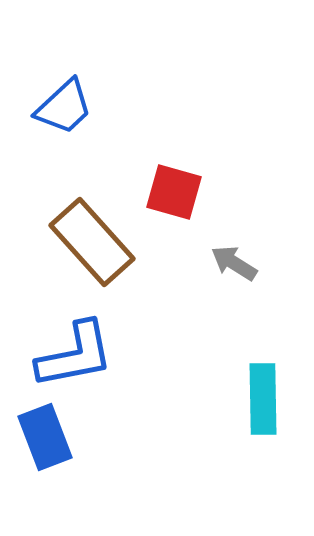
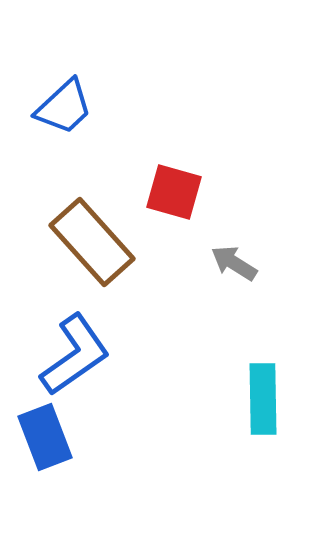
blue L-shape: rotated 24 degrees counterclockwise
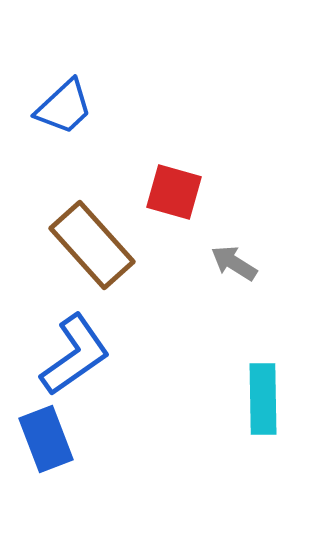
brown rectangle: moved 3 px down
blue rectangle: moved 1 px right, 2 px down
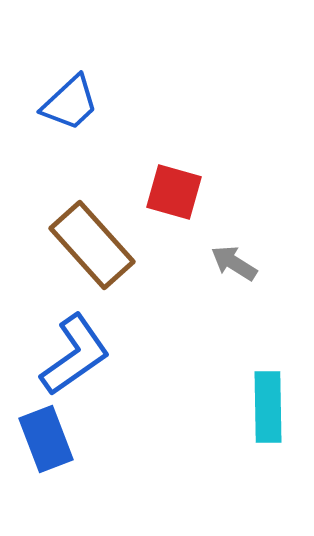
blue trapezoid: moved 6 px right, 4 px up
cyan rectangle: moved 5 px right, 8 px down
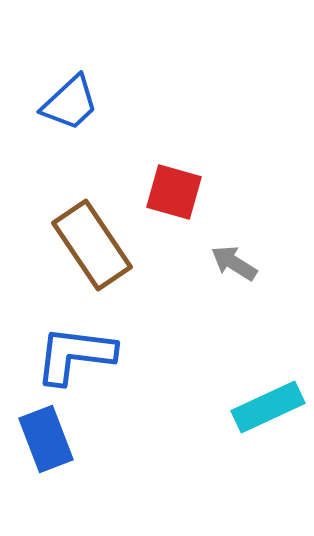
brown rectangle: rotated 8 degrees clockwise
blue L-shape: rotated 138 degrees counterclockwise
cyan rectangle: rotated 66 degrees clockwise
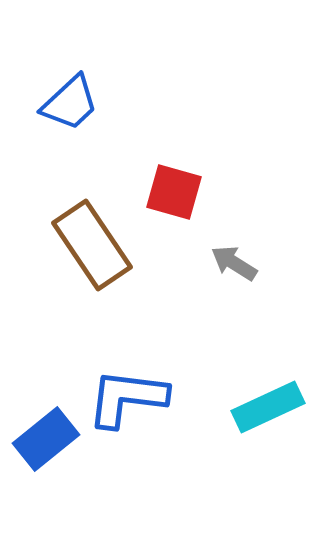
blue L-shape: moved 52 px right, 43 px down
blue rectangle: rotated 72 degrees clockwise
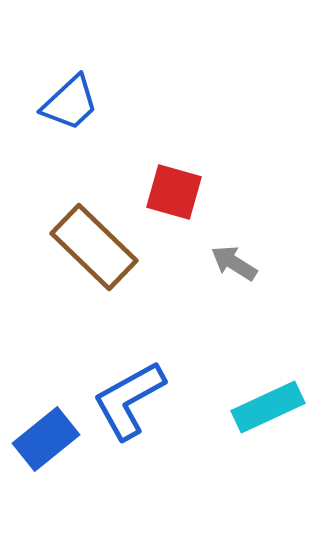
brown rectangle: moved 2 px right, 2 px down; rotated 12 degrees counterclockwise
blue L-shape: moved 2 px right, 2 px down; rotated 36 degrees counterclockwise
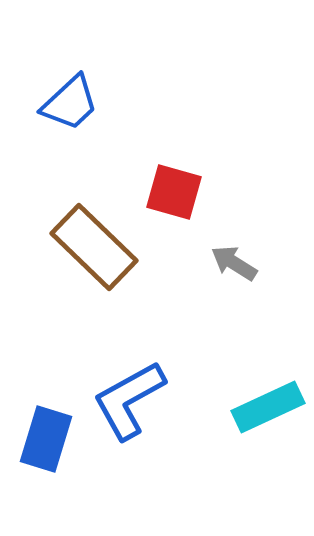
blue rectangle: rotated 34 degrees counterclockwise
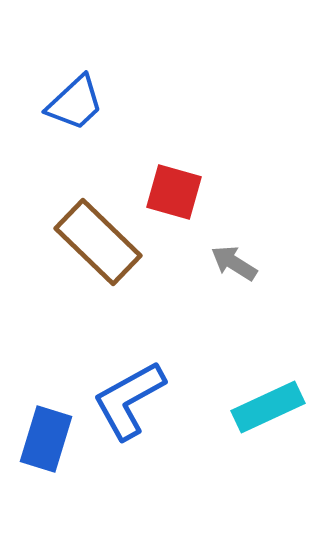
blue trapezoid: moved 5 px right
brown rectangle: moved 4 px right, 5 px up
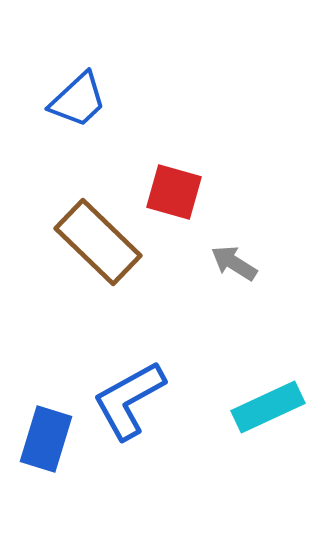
blue trapezoid: moved 3 px right, 3 px up
